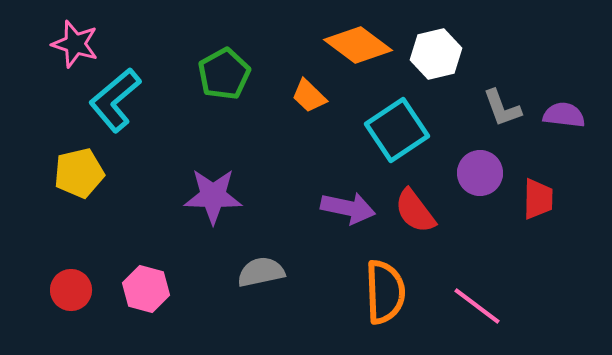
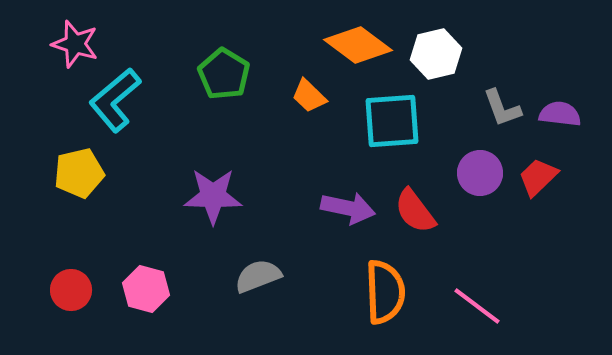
green pentagon: rotated 12 degrees counterclockwise
purple semicircle: moved 4 px left, 1 px up
cyan square: moved 5 px left, 9 px up; rotated 30 degrees clockwise
red trapezoid: moved 22 px up; rotated 135 degrees counterclockwise
gray semicircle: moved 3 px left, 4 px down; rotated 9 degrees counterclockwise
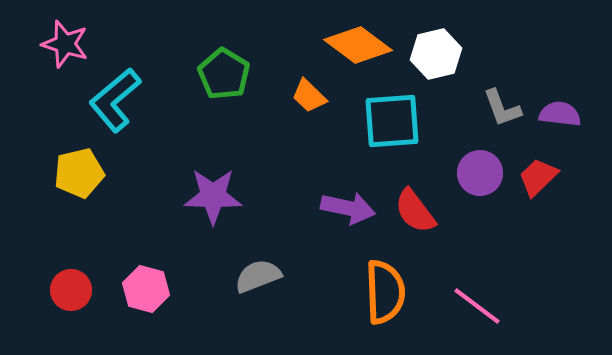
pink star: moved 10 px left
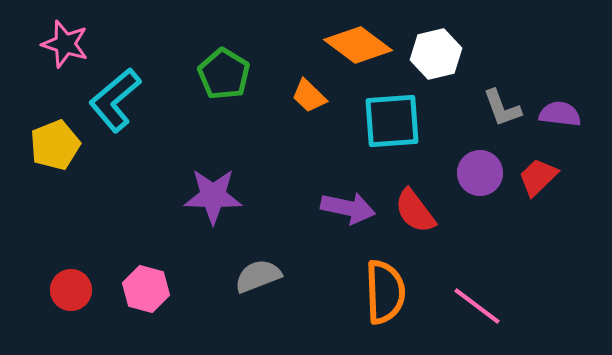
yellow pentagon: moved 24 px left, 28 px up; rotated 9 degrees counterclockwise
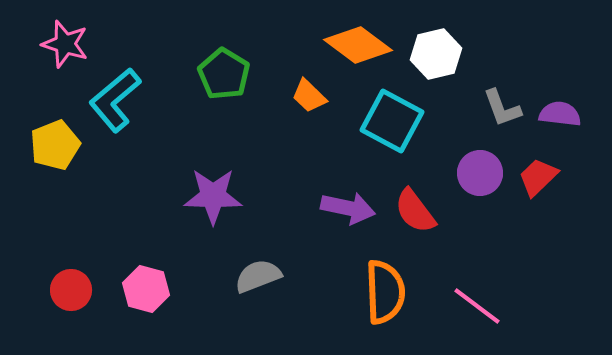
cyan square: rotated 32 degrees clockwise
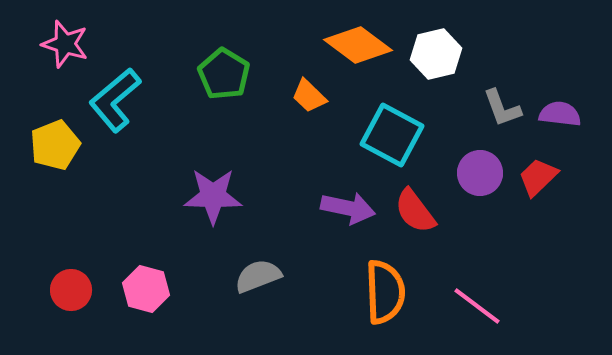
cyan square: moved 14 px down
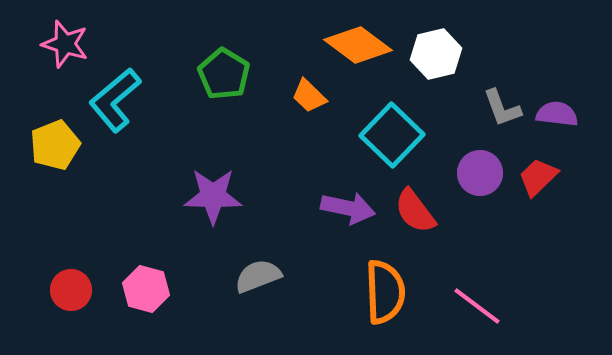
purple semicircle: moved 3 px left
cyan square: rotated 16 degrees clockwise
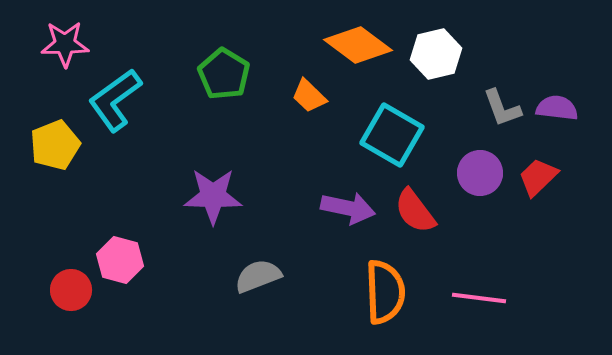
pink star: rotated 18 degrees counterclockwise
cyan L-shape: rotated 4 degrees clockwise
purple semicircle: moved 6 px up
cyan square: rotated 14 degrees counterclockwise
pink hexagon: moved 26 px left, 29 px up
pink line: moved 2 px right, 8 px up; rotated 30 degrees counterclockwise
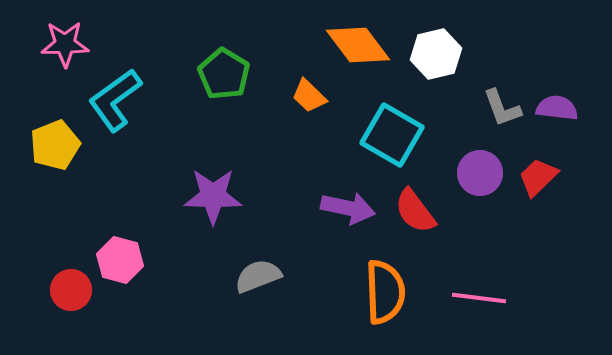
orange diamond: rotated 16 degrees clockwise
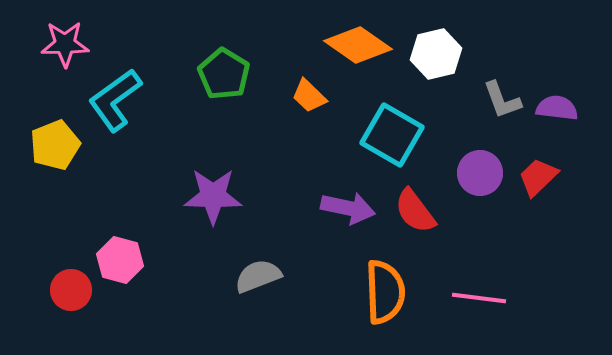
orange diamond: rotated 18 degrees counterclockwise
gray L-shape: moved 8 px up
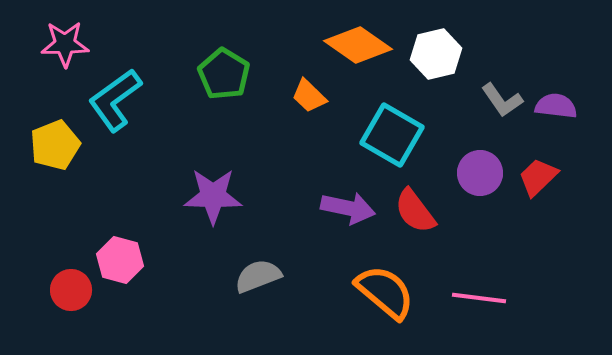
gray L-shape: rotated 15 degrees counterclockwise
purple semicircle: moved 1 px left, 2 px up
orange semicircle: rotated 48 degrees counterclockwise
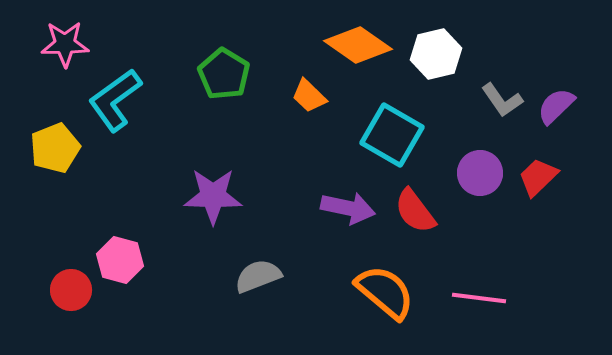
purple semicircle: rotated 51 degrees counterclockwise
yellow pentagon: moved 3 px down
